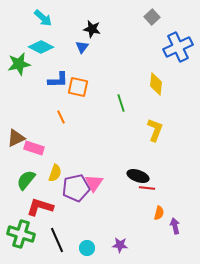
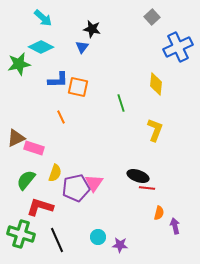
cyan circle: moved 11 px right, 11 px up
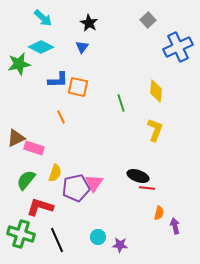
gray square: moved 4 px left, 3 px down
black star: moved 3 px left, 6 px up; rotated 18 degrees clockwise
yellow diamond: moved 7 px down
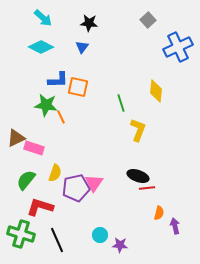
black star: rotated 24 degrees counterclockwise
green star: moved 27 px right, 41 px down; rotated 20 degrees clockwise
yellow L-shape: moved 17 px left
red line: rotated 14 degrees counterclockwise
cyan circle: moved 2 px right, 2 px up
